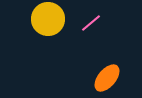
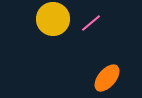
yellow circle: moved 5 px right
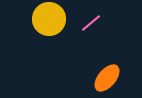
yellow circle: moved 4 px left
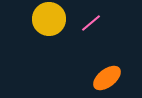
orange ellipse: rotated 12 degrees clockwise
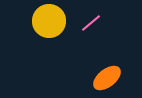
yellow circle: moved 2 px down
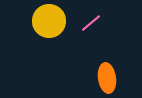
orange ellipse: rotated 60 degrees counterclockwise
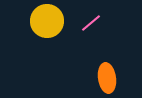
yellow circle: moved 2 px left
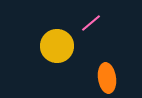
yellow circle: moved 10 px right, 25 px down
